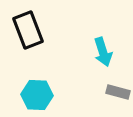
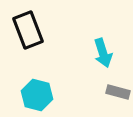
cyan arrow: moved 1 px down
cyan hexagon: rotated 12 degrees clockwise
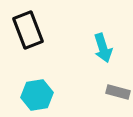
cyan arrow: moved 5 px up
cyan hexagon: rotated 24 degrees counterclockwise
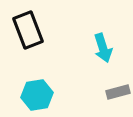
gray rectangle: rotated 30 degrees counterclockwise
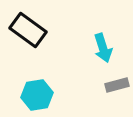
black rectangle: rotated 33 degrees counterclockwise
gray rectangle: moved 1 px left, 7 px up
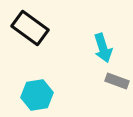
black rectangle: moved 2 px right, 2 px up
gray rectangle: moved 4 px up; rotated 35 degrees clockwise
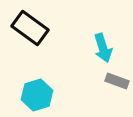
cyan hexagon: rotated 8 degrees counterclockwise
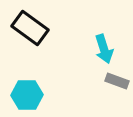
cyan arrow: moved 1 px right, 1 px down
cyan hexagon: moved 10 px left; rotated 16 degrees clockwise
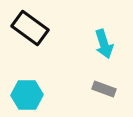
cyan arrow: moved 5 px up
gray rectangle: moved 13 px left, 8 px down
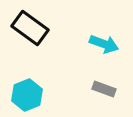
cyan arrow: rotated 52 degrees counterclockwise
cyan hexagon: rotated 20 degrees counterclockwise
